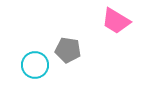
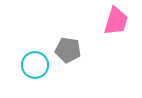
pink trapezoid: rotated 104 degrees counterclockwise
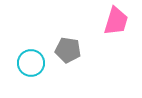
cyan circle: moved 4 px left, 2 px up
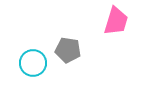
cyan circle: moved 2 px right
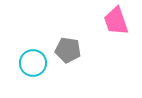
pink trapezoid: rotated 144 degrees clockwise
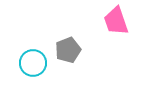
gray pentagon: rotated 30 degrees counterclockwise
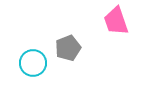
gray pentagon: moved 2 px up
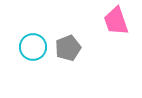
cyan circle: moved 16 px up
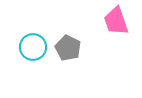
gray pentagon: rotated 25 degrees counterclockwise
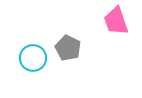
cyan circle: moved 11 px down
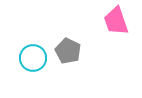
gray pentagon: moved 3 px down
